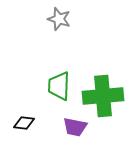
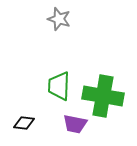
green cross: rotated 15 degrees clockwise
purple trapezoid: moved 3 px up
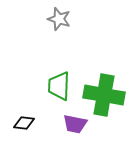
green cross: moved 1 px right, 1 px up
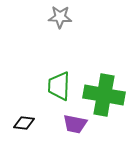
gray star: moved 1 px right, 2 px up; rotated 15 degrees counterclockwise
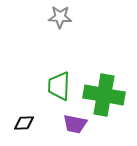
black diamond: rotated 10 degrees counterclockwise
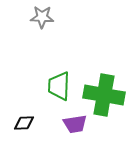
gray star: moved 18 px left
purple trapezoid: rotated 20 degrees counterclockwise
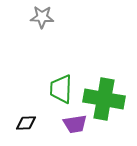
green trapezoid: moved 2 px right, 3 px down
green cross: moved 4 px down
black diamond: moved 2 px right
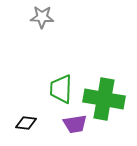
black diamond: rotated 10 degrees clockwise
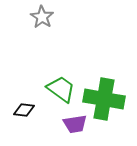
gray star: rotated 30 degrees clockwise
green trapezoid: rotated 124 degrees clockwise
black diamond: moved 2 px left, 13 px up
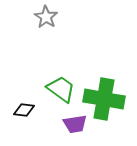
gray star: moved 4 px right
